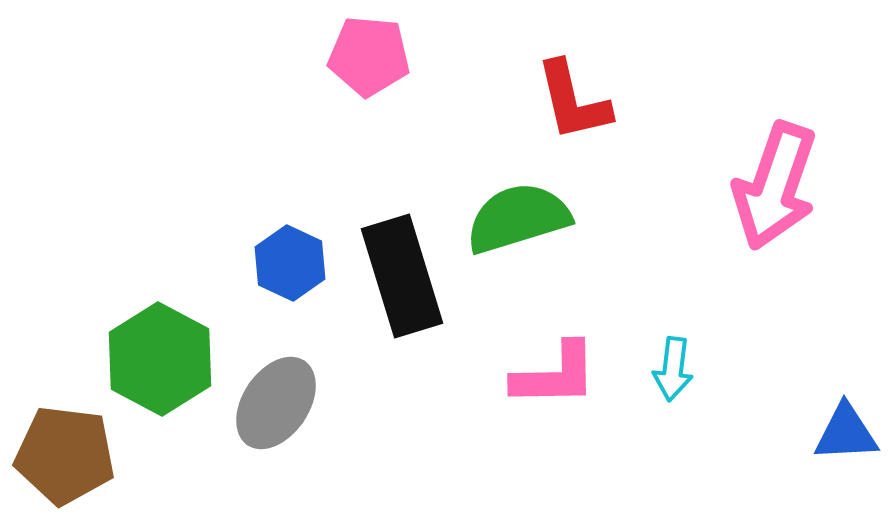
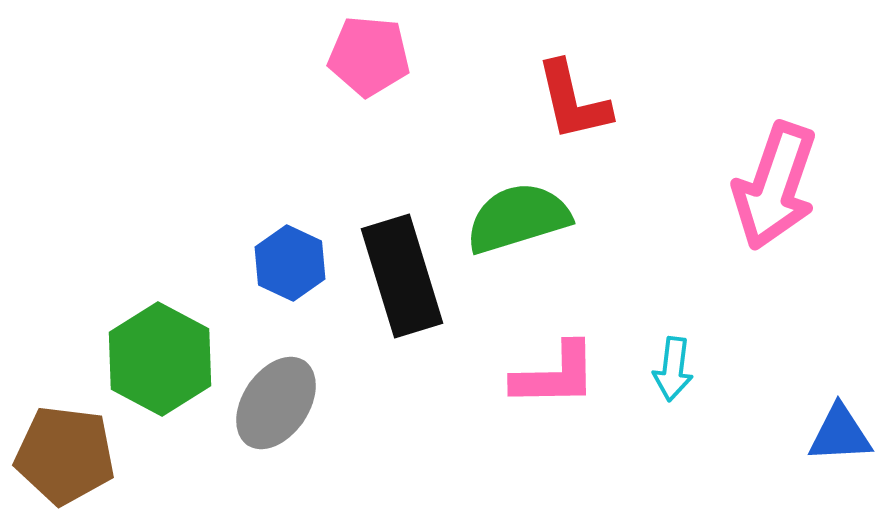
blue triangle: moved 6 px left, 1 px down
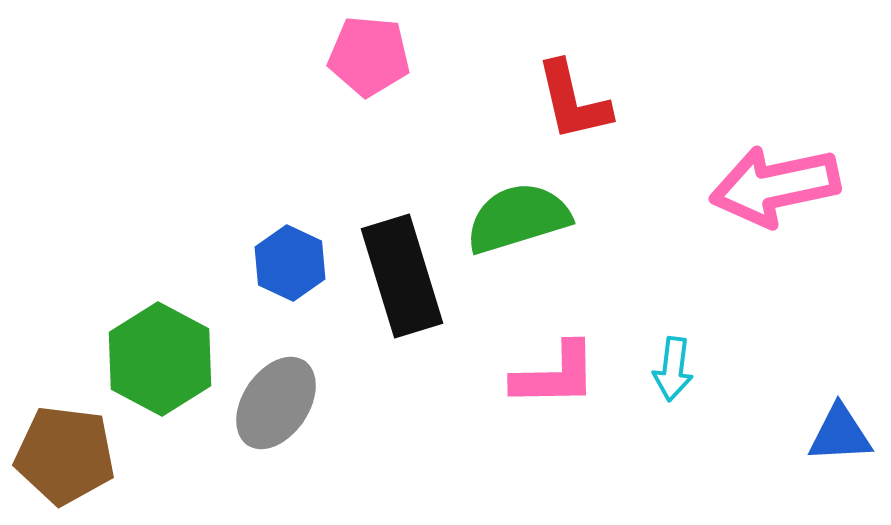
pink arrow: rotated 59 degrees clockwise
